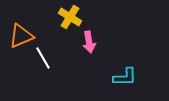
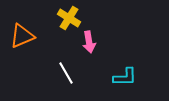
yellow cross: moved 1 px left, 1 px down
orange triangle: moved 1 px right
white line: moved 23 px right, 15 px down
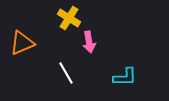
orange triangle: moved 7 px down
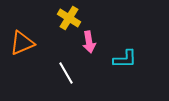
cyan L-shape: moved 18 px up
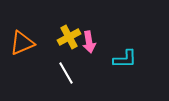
yellow cross: moved 19 px down; rotated 30 degrees clockwise
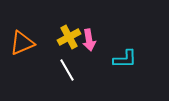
pink arrow: moved 2 px up
white line: moved 1 px right, 3 px up
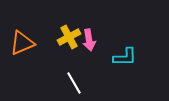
cyan L-shape: moved 2 px up
white line: moved 7 px right, 13 px down
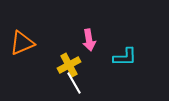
yellow cross: moved 28 px down
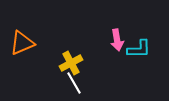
pink arrow: moved 28 px right
cyan L-shape: moved 14 px right, 8 px up
yellow cross: moved 2 px right, 2 px up
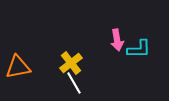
orange triangle: moved 4 px left, 24 px down; rotated 12 degrees clockwise
yellow cross: rotated 10 degrees counterclockwise
